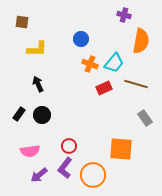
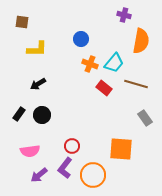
black arrow: rotated 98 degrees counterclockwise
red rectangle: rotated 63 degrees clockwise
red circle: moved 3 px right
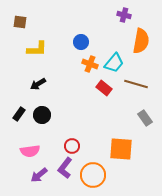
brown square: moved 2 px left
blue circle: moved 3 px down
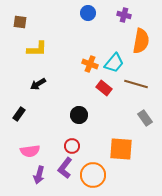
blue circle: moved 7 px right, 29 px up
black circle: moved 37 px right
purple arrow: rotated 36 degrees counterclockwise
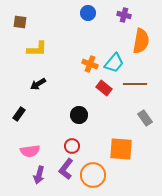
brown line: moved 1 px left; rotated 15 degrees counterclockwise
purple L-shape: moved 1 px right, 1 px down
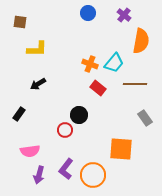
purple cross: rotated 24 degrees clockwise
red rectangle: moved 6 px left
red circle: moved 7 px left, 16 px up
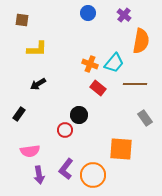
brown square: moved 2 px right, 2 px up
purple arrow: rotated 24 degrees counterclockwise
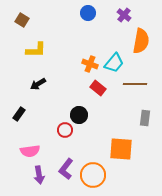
brown square: rotated 24 degrees clockwise
yellow L-shape: moved 1 px left, 1 px down
gray rectangle: rotated 42 degrees clockwise
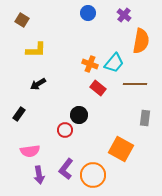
orange square: rotated 25 degrees clockwise
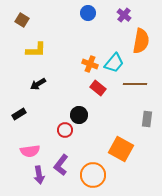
black rectangle: rotated 24 degrees clockwise
gray rectangle: moved 2 px right, 1 px down
purple L-shape: moved 5 px left, 4 px up
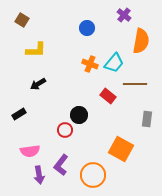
blue circle: moved 1 px left, 15 px down
red rectangle: moved 10 px right, 8 px down
